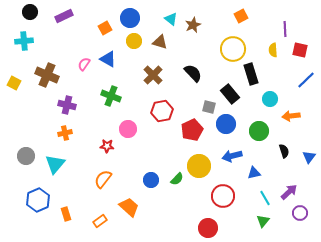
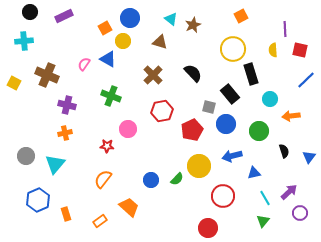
yellow circle at (134, 41): moved 11 px left
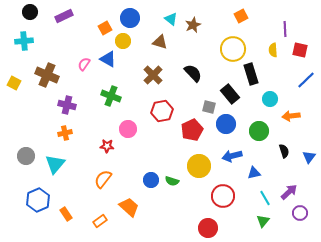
green semicircle at (177, 179): moved 5 px left, 2 px down; rotated 64 degrees clockwise
orange rectangle at (66, 214): rotated 16 degrees counterclockwise
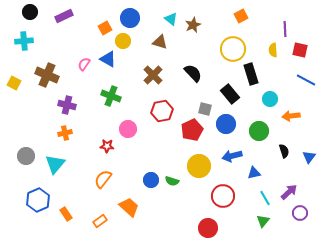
blue line at (306, 80): rotated 72 degrees clockwise
gray square at (209, 107): moved 4 px left, 2 px down
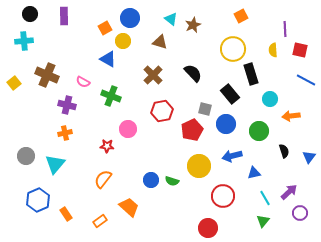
black circle at (30, 12): moved 2 px down
purple rectangle at (64, 16): rotated 66 degrees counterclockwise
pink semicircle at (84, 64): moved 1 px left, 18 px down; rotated 96 degrees counterclockwise
yellow square at (14, 83): rotated 24 degrees clockwise
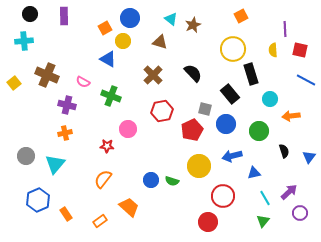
red circle at (208, 228): moved 6 px up
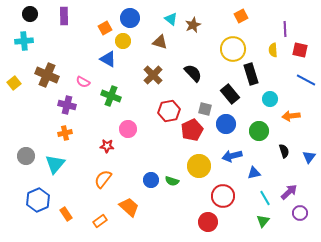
red hexagon at (162, 111): moved 7 px right
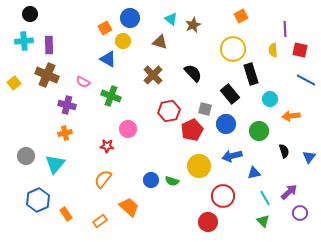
purple rectangle at (64, 16): moved 15 px left, 29 px down
green triangle at (263, 221): rotated 24 degrees counterclockwise
